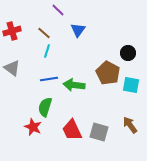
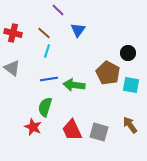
red cross: moved 1 px right, 2 px down; rotated 30 degrees clockwise
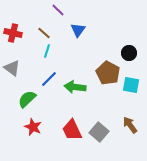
black circle: moved 1 px right
blue line: rotated 36 degrees counterclockwise
green arrow: moved 1 px right, 2 px down
green semicircle: moved 18 px left, 8 px up; rotated 30 degrees clockwise
gray square: rotated 24 degrees clockwise
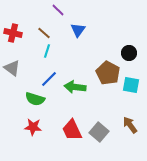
green semicircle: moved 8 px right; rotated 120 degrees counterclockwise
red star: rotated 18 degrees counterclockwise
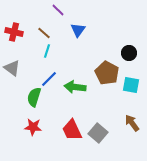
red cross: moved 1 px right, 1 px up
brown pentagon: moved 1 px left
green semicircle: moved 1 px left, 2 px up; rotated 90 degrees clockwise
brown arrow: moved 2 px right, 2 px up
gray square: moved 1 px left, 1 px down
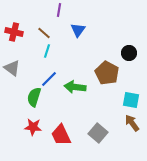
purple line: moved 1 px right; rotated 56 degrees clockwise
cyan square: moved 15 px down
red trapezoid: moved 11 px left, 5 px down
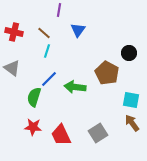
gray square: rotated 18 degrees clockwise
